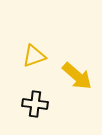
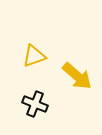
black cross: rotated 15 degrees clockwise
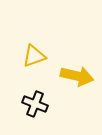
yellow arrow: rotated 28 degrees counterclockwise
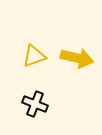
yellow arrow: moved 18 px up
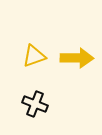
yellow arrow: rotated 12 degrees counterclockwise
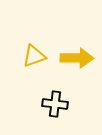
black cross: moved 20 px right; rotated 15 degrees counterclockwise
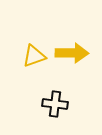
yellow arrow: moved 5 px left, 5 px up
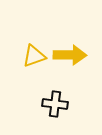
yellow arrow: moved 2 px left, 2 px down
